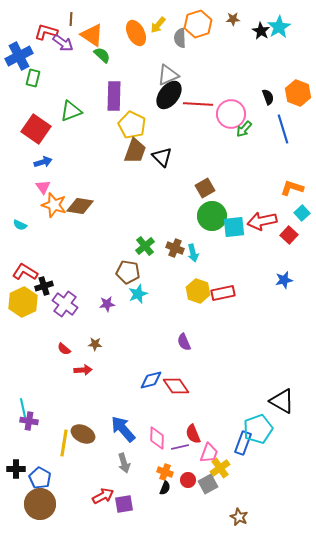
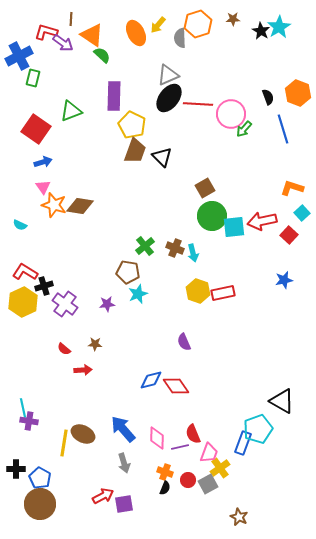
black ellipse at (169, 95): moved 3 px down
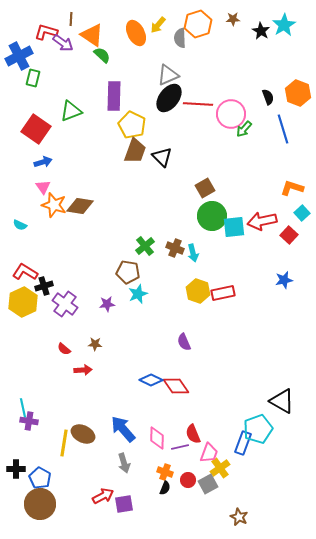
cyan star at (279, 27): moved 5 px right, 2 px up
blue diamond at (151, 380): rotated 40 degrees clockwise
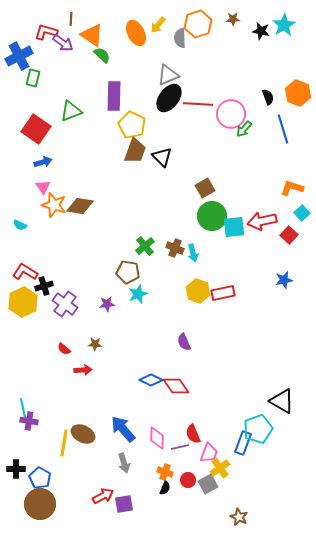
black star at (261, 31): rotated 18 degrees counterclockwise
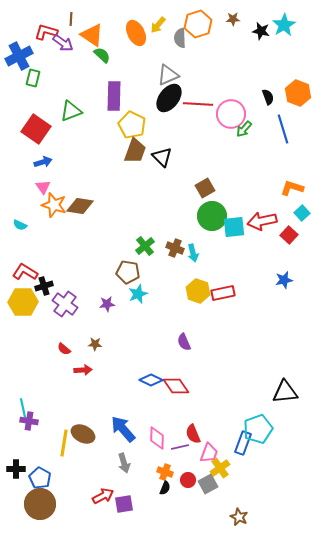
yellow hexagon at (23, 302): rotated 24 degrees clockwise
black triangle at (282, 401): moved 3 px right, 9 px up; rotated 36 degrees counterclockwise
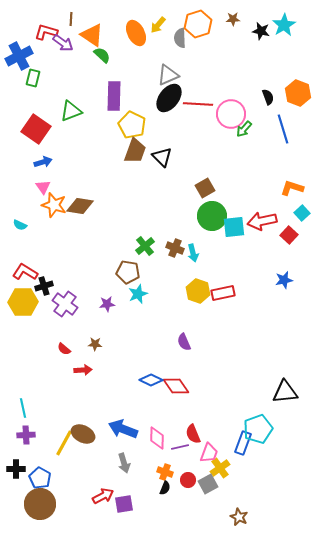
purple cross at (29, 421): moved 3 px left, 14 px down; rotated 12 degrees counterclockwise
blue arrow at (123, 429): rotated 28 degrees counterclockwise
yellow line at (64, 443): rotated 20 degrees clockwise
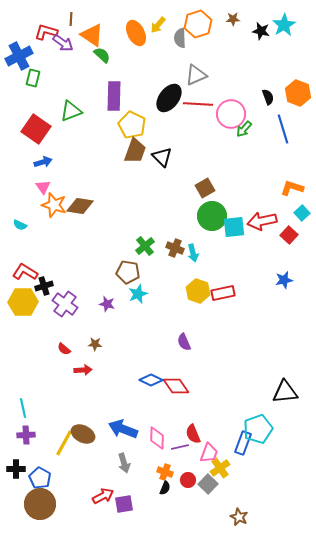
gray triangle at (168, 75): moved 28 px right
purple star at (107, 304): rotated 21 degrees clockwise
gray square at (208, 484): rotated 18 degrees counterclockwise
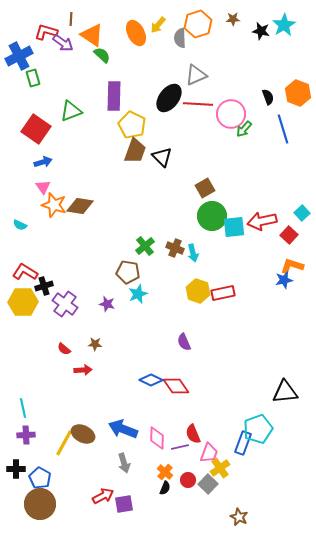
green rectangle at (33, 78): rotated 30 degrees counterclockwise
orange L-shape at (292, 188): moved 78 px down
orange cross at (165, 472): rotated 21 degrees clockwise
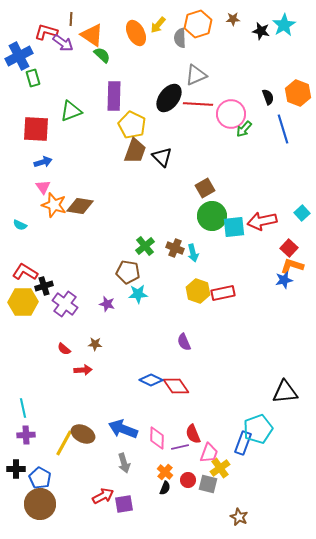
red square at (36, 129): rotated 32 degrees counterclockwise
red square at (289, 235): moved 13 px down
cyan star at (138, 294): rotated 18 degrees clockwise
gray square at (208, 484): rotated 30 degrees counterclockwise
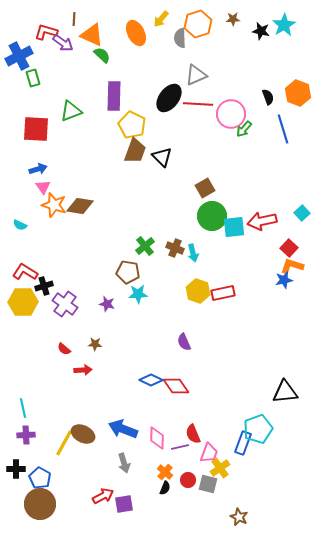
brown line at (71, 19): moved 3 px right
yellow arrow at (158, 25): moved 3 px right, 6 px up
orange triangle at (92, 35): rotated 10 degrees counterclockwise
blue arrow at (43, 162): moved 5 px left, 7 px down
